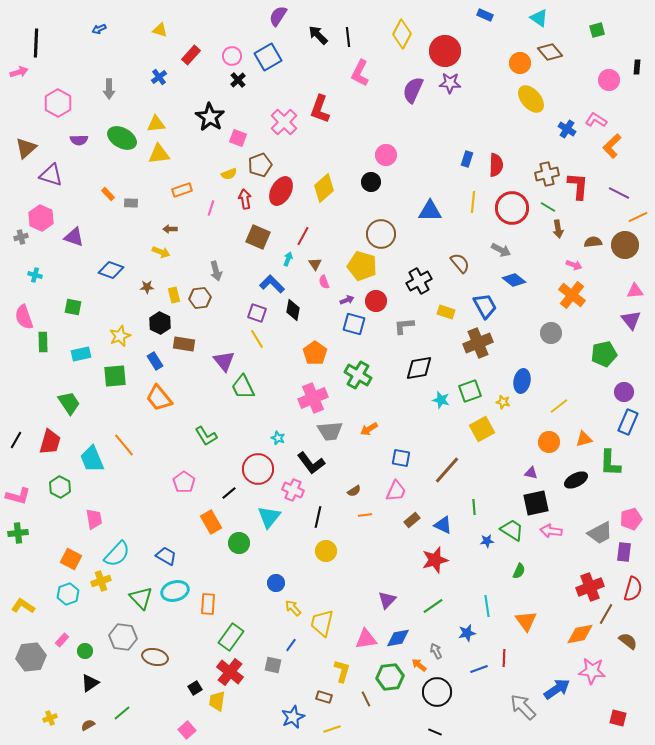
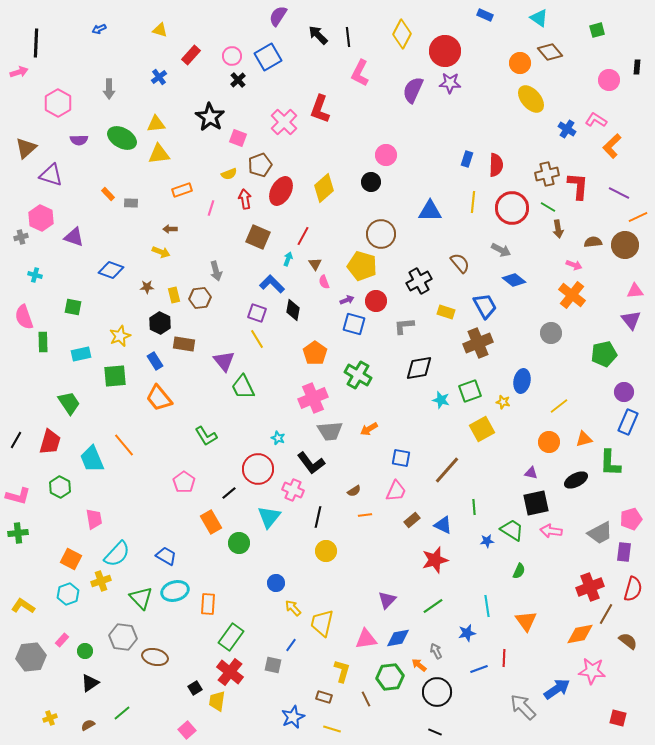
yellow line at (332, 729): rotated 36 degrees clockwise
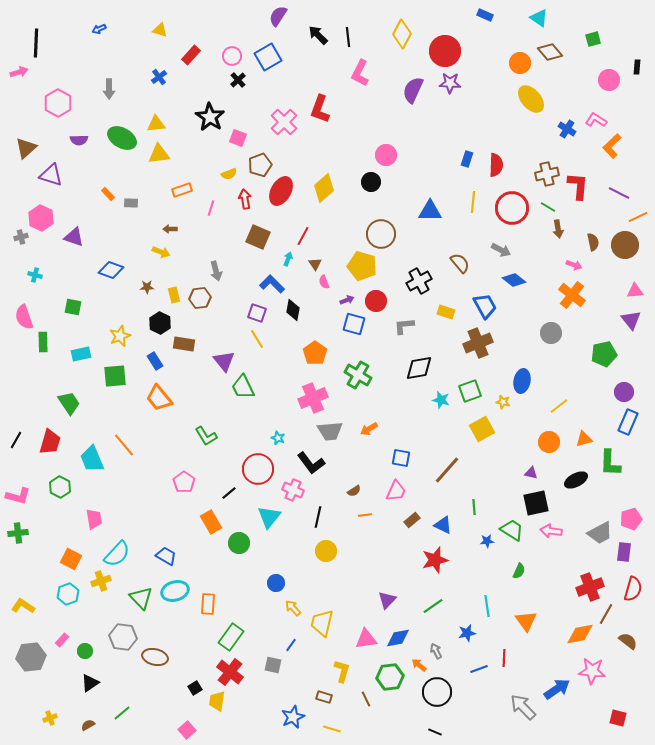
green square at (597, 30): moved 4 px left, 9 px down
brown semicircle at (593, 242): rotated 84 degrees clockwise
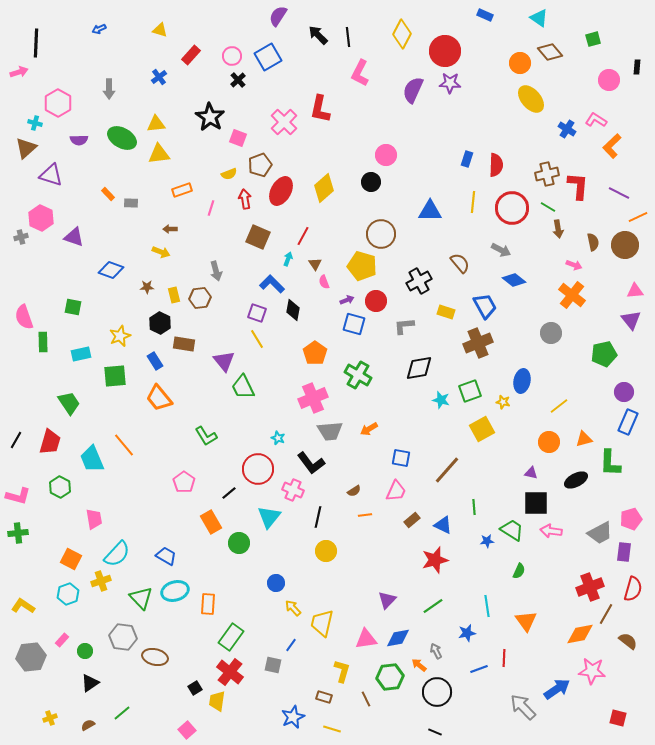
red L-shape at (320, 109): rotated 8 degrees counterclockwise
cyan cross at (35, 275): moved 152 px up
black square at (536, 503): rotated 12 degrees clockwise
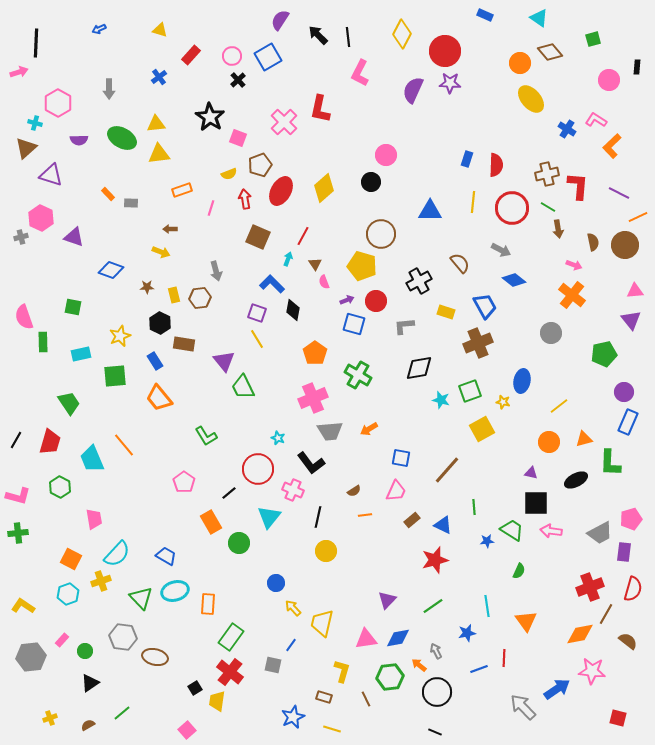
purple semicircle at (278, 16): moved 2 px right, 4 px down
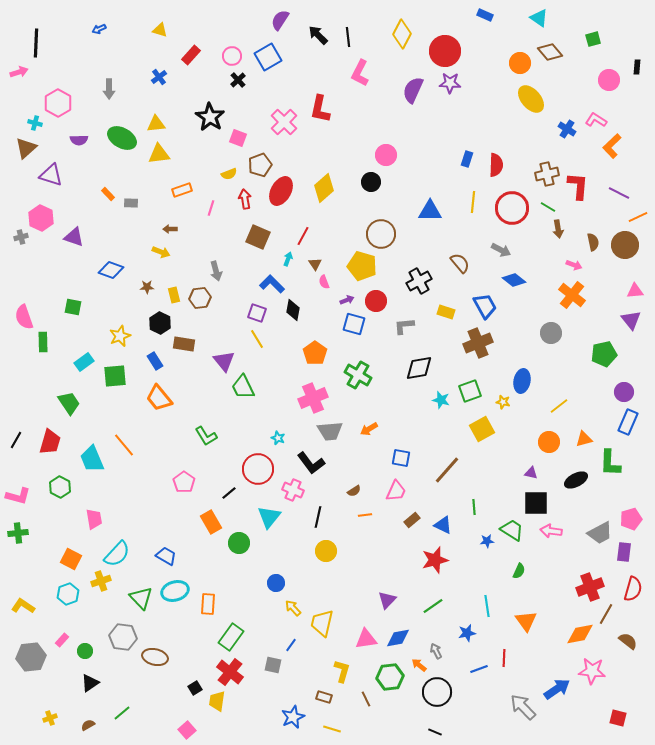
cyan rectangle at (81, 354): moved 3 px right, 8 px down; rotated 24 degrees counterclockwise
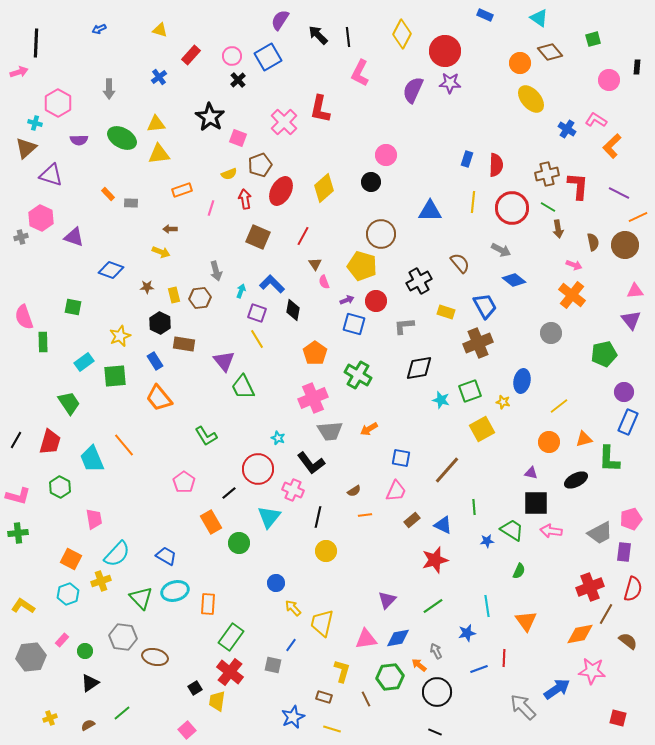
cyan arrow at (288, 259): moved 47 px left, 32 px down
green L-shape at (610, 463): moved 1 px left, 4 px up
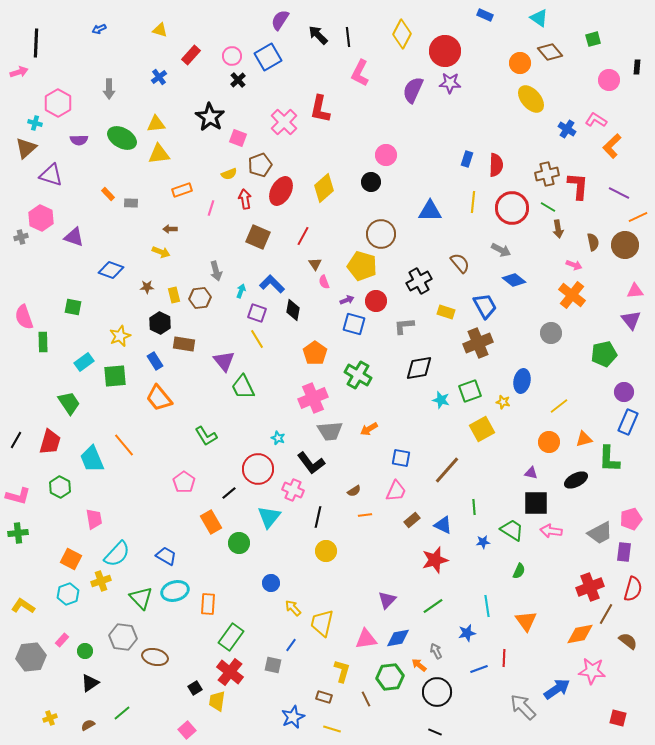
blue star at (487, 541): moved 4 px left, 1 px down
blue circle at (276, 583): moved 5 px left
